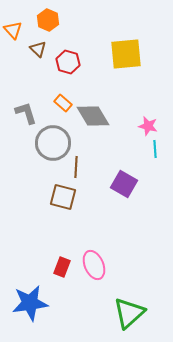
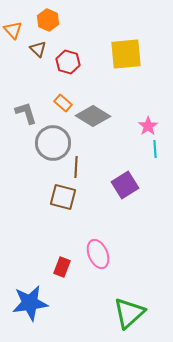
gray diamond: rotated 28 degrees counterclockwise
pink star: rotated 24 degrees clockwise
purple square: moved 1 px right, 1 px down; rotated 28 degrees clockwise
pink ellipse: moved 4 px right, 11 px up
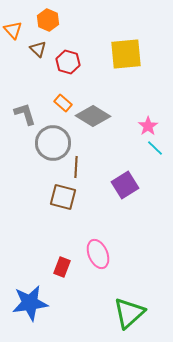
gray L-shape: moved 1 px left, 1 px down
cyan line: moved 1 px up; rotated 42 degrees counterclockwise
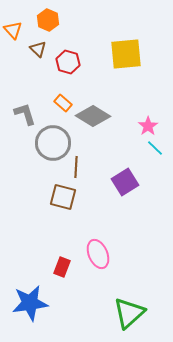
purple square: moved 3 px up
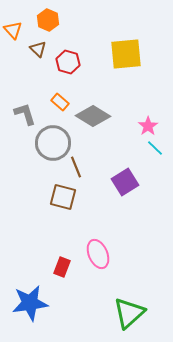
orange rectangle: moved 3 px left, 1 px up
brown line: rotated 25 degrees counterclockwise
